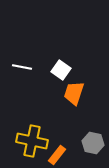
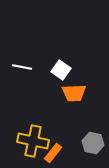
orange trapezoid: rotated 110 degrees counterclockwise
yellow cross: moved 1 px right
orange rectangle: moved 4 px left, 2 px up
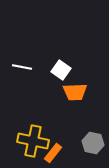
orange trapezoid: moved 1 px right, 1 px up
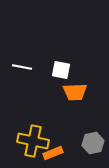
white square: rotated 24 degrees counterclockwise
gray hexagon: rotated 25 degrees counterclockwise
orange rectangle: rotated 30 degrees clockwise
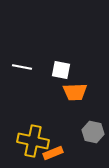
gray hexagon: moved 11 px up; rotated 25 degrees clockwise
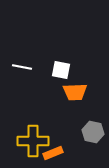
yellow cross: rotated 12 degrees counterclockwise
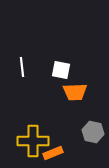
white line: rotated 72 degrees clockwise
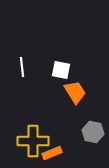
orange trapezoid: rotated 120 degrees counterclockwise
orange rectangle: moved 1 px left
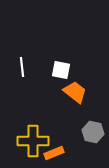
orange trapezoid: rotated 20 degrees counterclockwise
orange rectangle: moved 2 px right
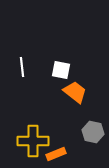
orange rectangle: moved 2 px right, 1 px down
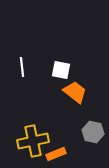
yellow cross: rotated 12 degrees counterclockwise
